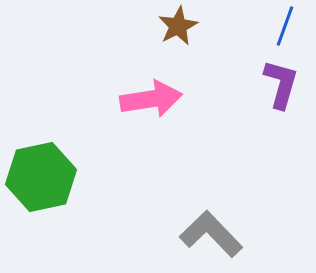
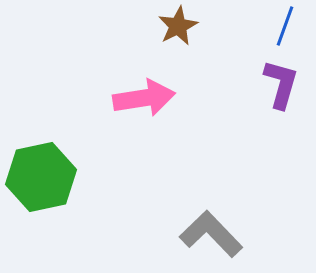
pink arrow: moved 7 px left, 1 px up
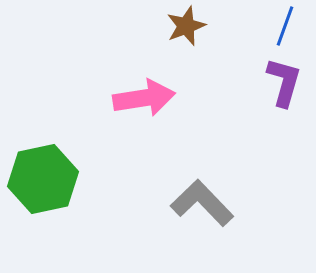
brown star: moved 8 px right; rotated 6 degrees clockwise
purple L-shape: moved 3 px right, 2 px up
green hexagon: moved 2 px right, 2 px down
gray L-shape: moved 9 px left, 31 px up
